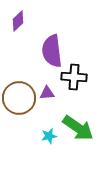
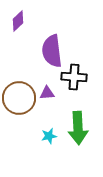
green arrow: rotated 52 degrees clockwise
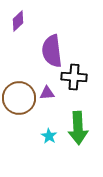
cyan star: rotated 28 degrees counterclockwise
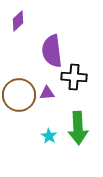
brown circle: moved 3 px up
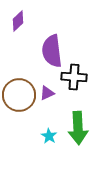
purple triangle: rotated 21 degrees counterclockwise
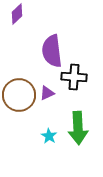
purple diamond: moved 1 px left, 7 px up
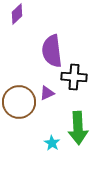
brown circle: moved 7 px down
cyan star: moved 3 px right, 7 px down
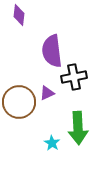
purple diamond: moved 2 px right, 1 px down; rotated 40 degrees counterclockwise
black cross: rotated 15 degrees counterclockwise
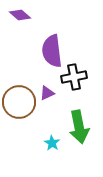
purple diamond: moved 1 px right; rotated 55 degrees counterclockwise
green arrow: moved 1 px right, 1 px up; rotated 8 degrees counterclockwise
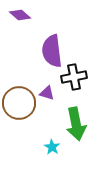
purple triangle: rotated 42 degrees clockwise
brown circle: moved 1 px down
green arrow: moved 3 px left, 3 px up
cyan star: moved 4 px down
